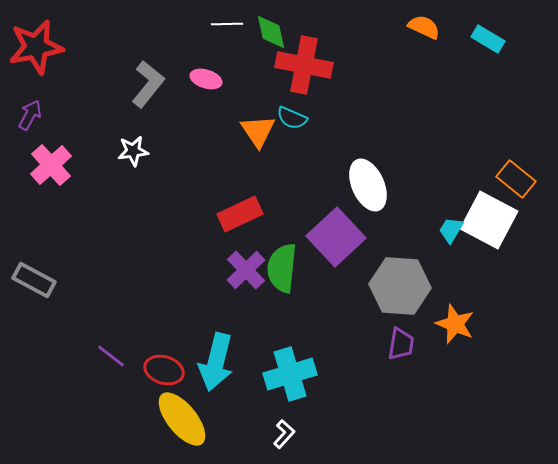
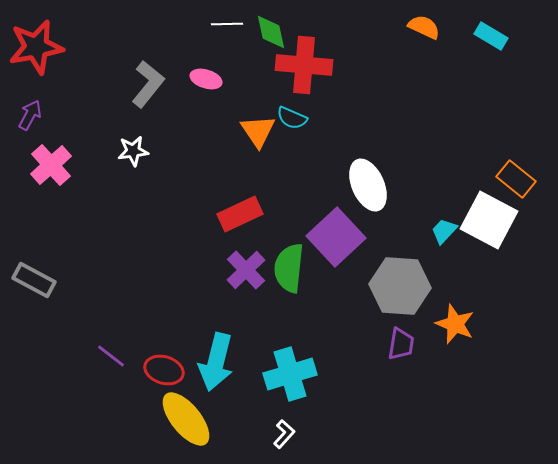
cyan rectangle: moved 3 px right, 3 px up
red cross: rotated 6 degrees counterclockwise
cyan trapezoid: moved 7 px left, 1 px down; rotated 12 degrees clockwise
green semicircle: moved 7 px right
yellow ellipse: moved 4 px right
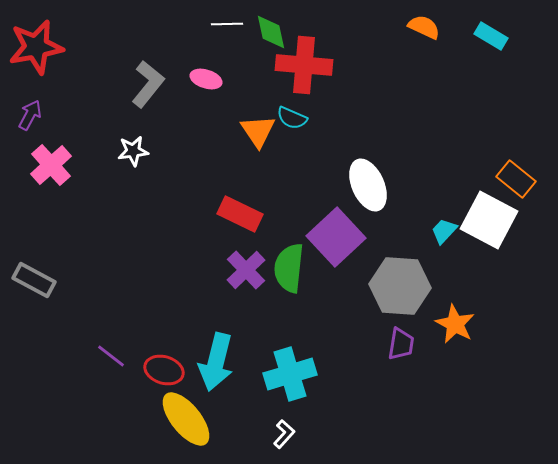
red rectangle: rotated 51 degrees clockwise
orange star: rotated 6 degrees clockwise
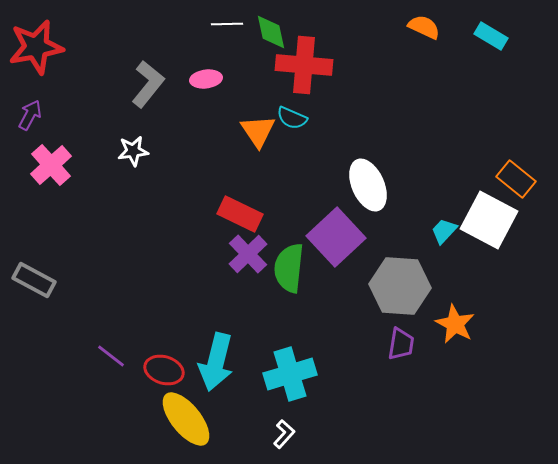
pink ellipse: rotated 24 degrees counterclockwise
purple cross: moved 2 px right, 16 px up
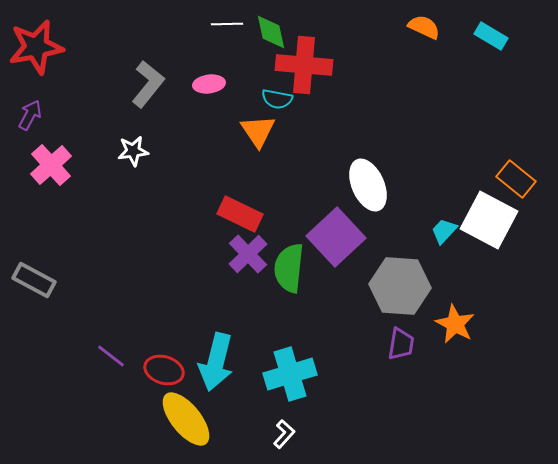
pink ellipse: moved 3 px right, 5 px down
cyan semicircle: moved 15 px left, 19 px up; rotated 12 degrees counterclockwise
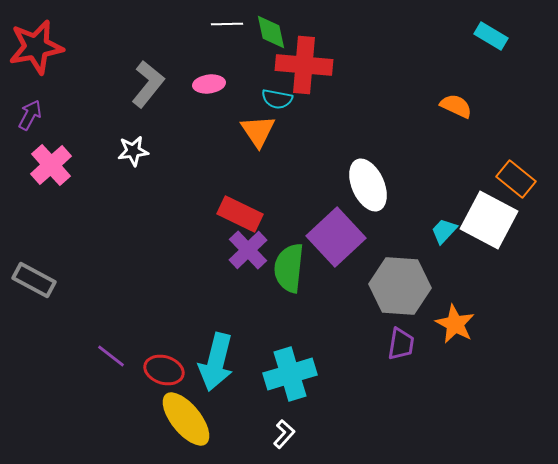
orange semicircle: moved 32 px right, 79 px down
purple cross: moved 4 px up
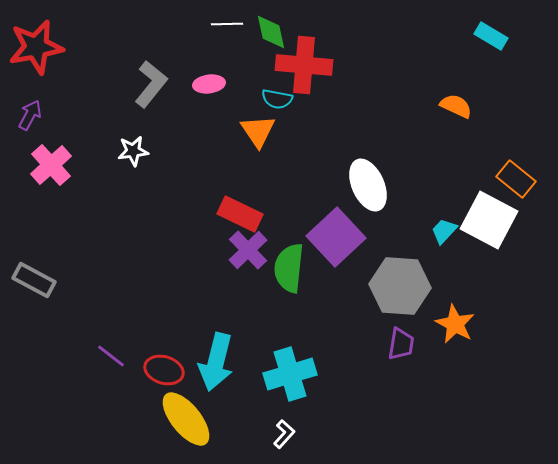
gray L-shape: moved 3 px right
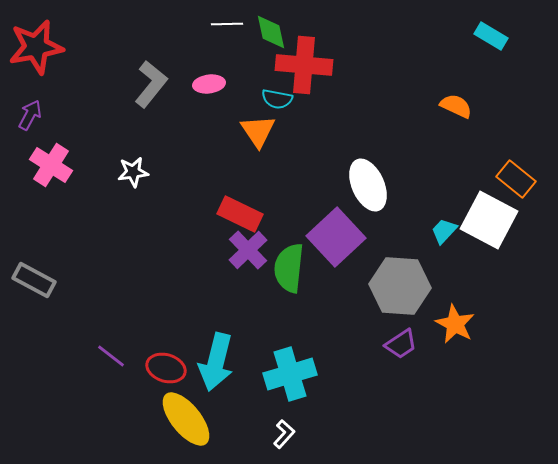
white star: moved 21 px down
pink cross: rotated 15 degrees counterclockwise
purple trapezoid: rotated 48 degrees clockwise
red ellipse: moved 2 px right, 2 px up
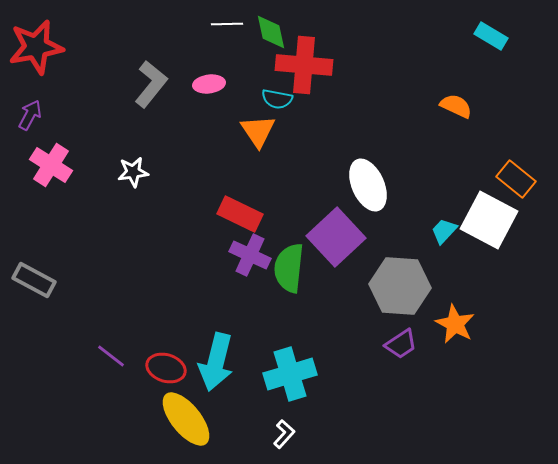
purple cross: moved 2 px right, 5 px down; rotated 21 degrees counterclockwise
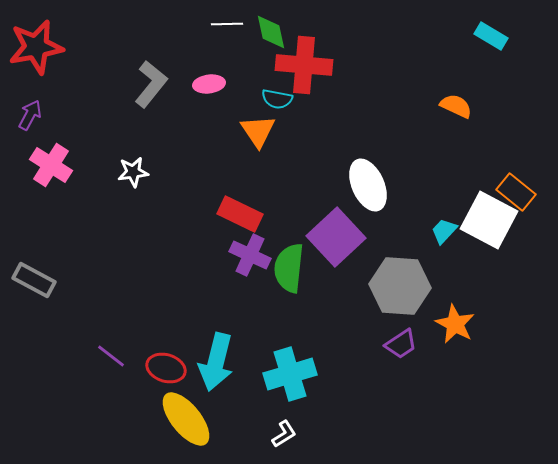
orange rectangle: moved 13 px down
white L-shape: rotated 16 degrees clockwise
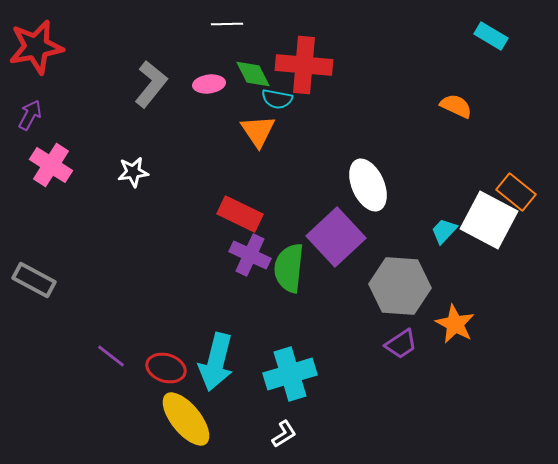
green diamond: moved 18 px left, 42 px down; rotated 15 degrees counterclockwise
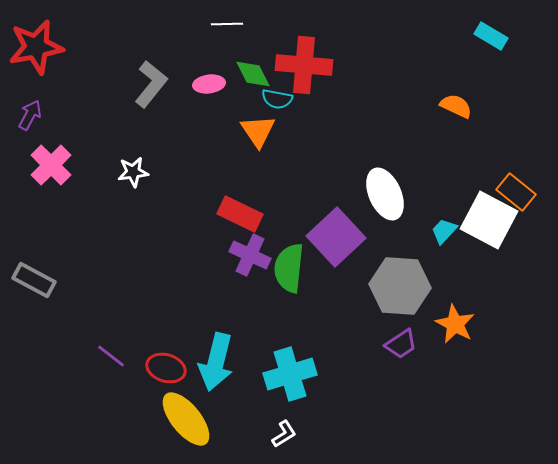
pink cross: rotated 12 degrees clockwise
white ellipse: moved 17 px right, 9 px down
